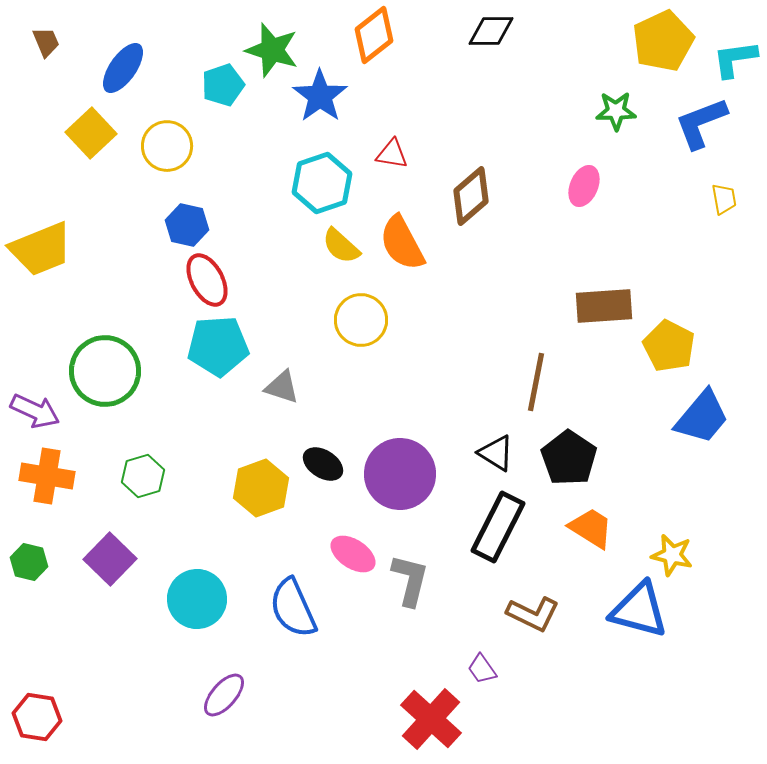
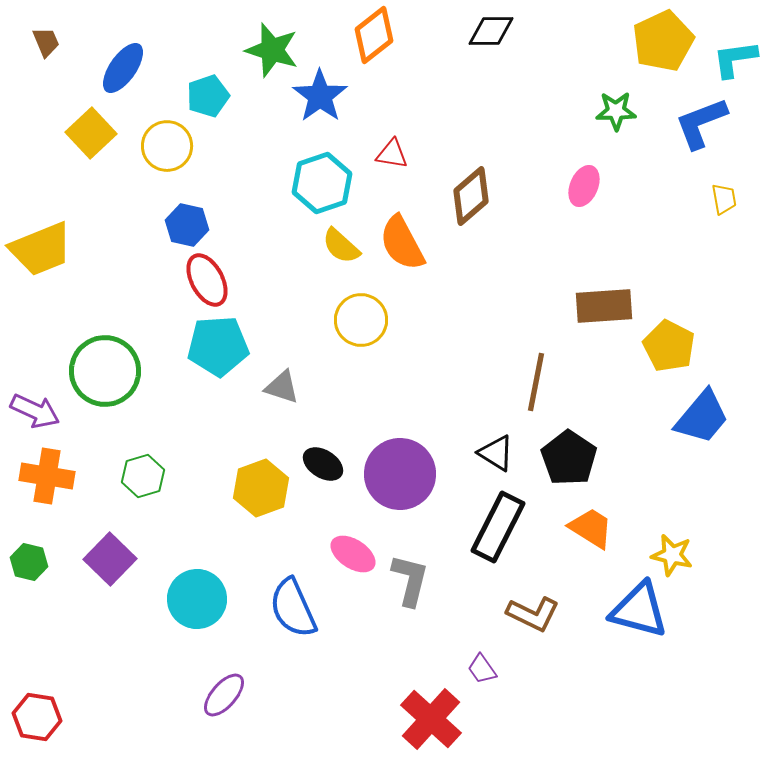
cyan pentagon at (223, 85): moved 15 px left, 11 px down
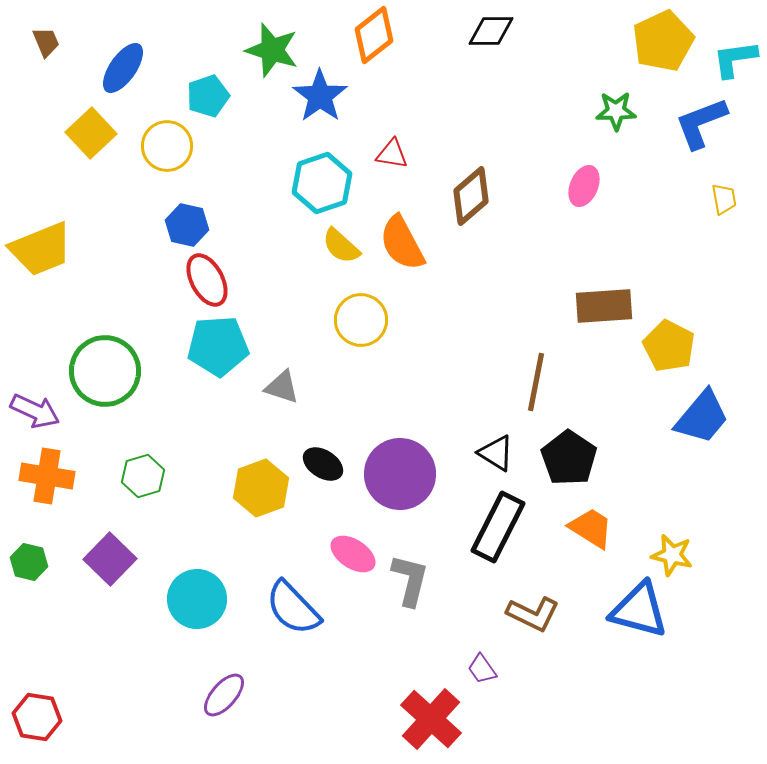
blue semicircle at (293, 608): rotated 20 degrees counterclockwise
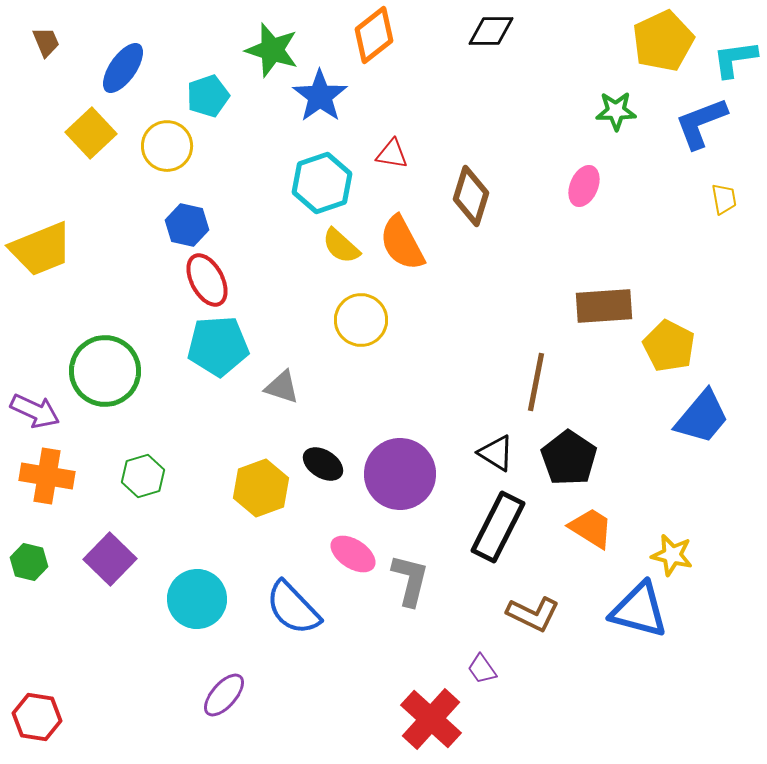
brown diamond at (471, 196): rotated 32 degrees counterclockwise
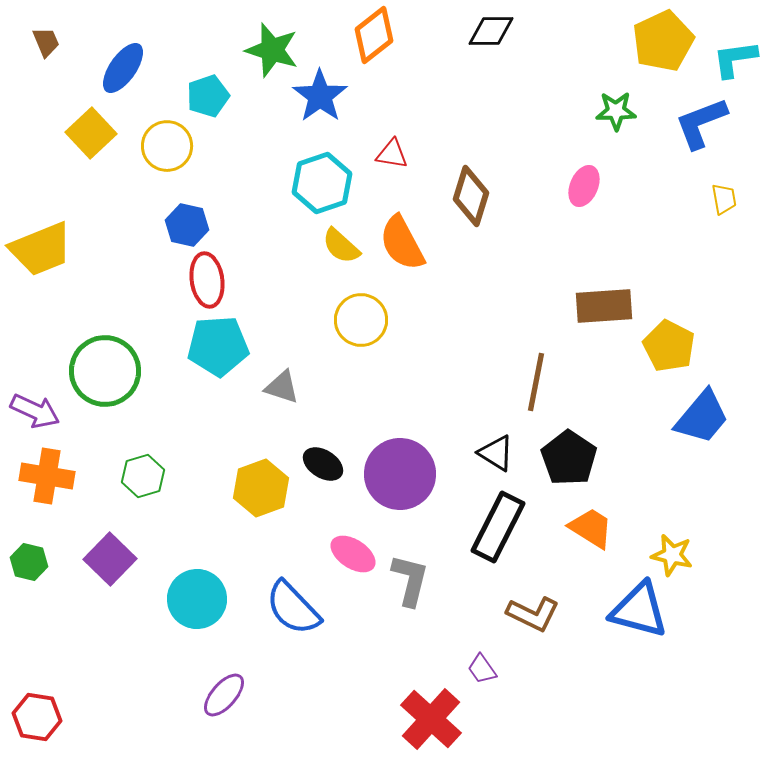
red ellipse at (207, 280): rotated 20 degrees clockwise
